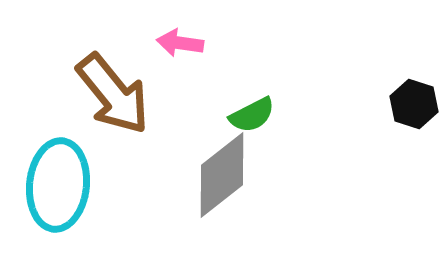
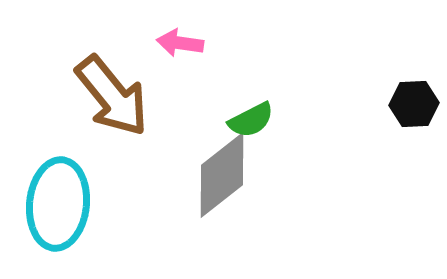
brown arrow: moved 1 px left, 2 px down
black hexagon: rotated 21 degrees counterclockwise
green semicircle: moved 1 px left, 5 px down
cyan ellipse: moved 19 px down
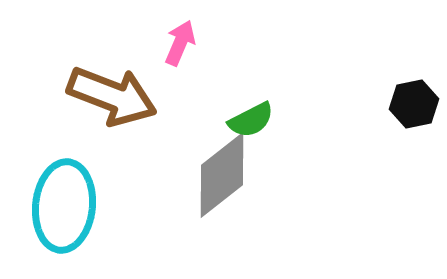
pink arrow: rotated 105 degrees clockwise
brown arrow: rotated 30 degrees counterclockwise
black hexagon: rotated 9 degrees counterclockwise
cyan ellipse: moved 6 px right, 2 px down
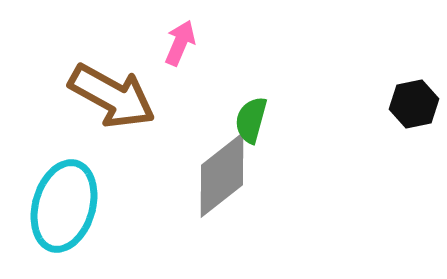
brown arrow: rotated 8 degrees clockwise
green semicircle: rotated 132 degrees clockwise
cyan ellipse: rotated 10 degrees clockwise
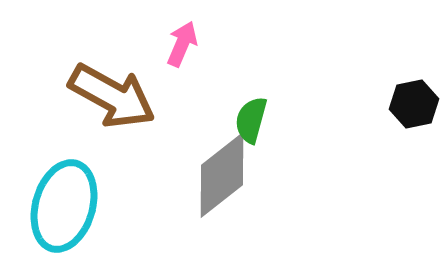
pink arrow: moved 2 px right, 1 px down
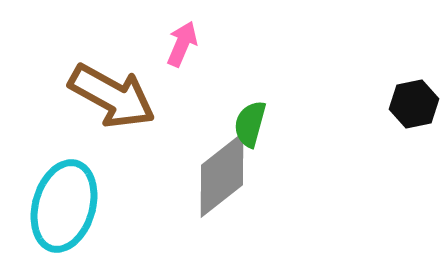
green semicircle: moved 1 px left, 4 px down
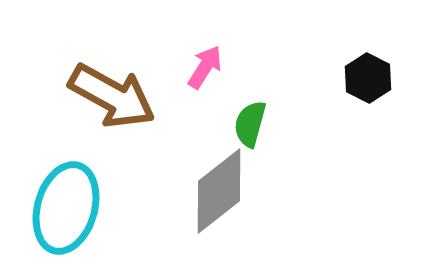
pink arrow: moved 23 px right, 23 px down; rotated 9 degrees clockwise
black hexagon: moved 46 px left, 26 px up; rotated 21 degrees counterclockwise
gray diamond: moved 3 px left, 16 px down
cyan ellipse: moved 2 px right, 2 px down
